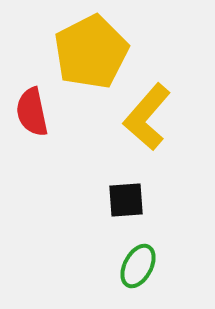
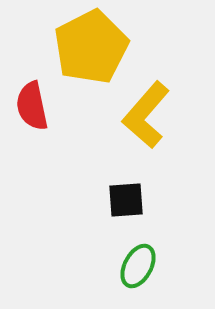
yellow pentagon: moved 5 px up
red semicircle: moved 6 px up
yellow L-shape: moved 1 px left, 2 px up
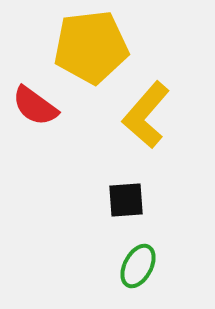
yellow pentagon: rotated 20 degrees clockwise
red semicircle: moved 3 px right; rotated 42 degrees counterclockwise
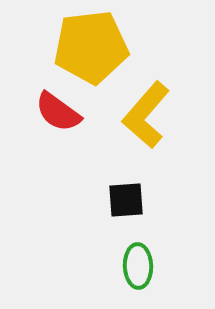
red semicircle: moved 23 px right, 6 px down
green ellipse: rotated 30 degrees counterclockwise
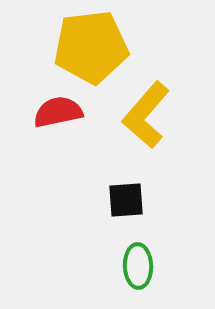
red semicircle: rotated 132 degrees clockwise
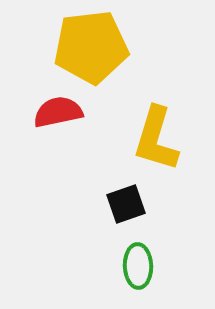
yellow L-shape: moved 10 px right, 24 px down; rotated 24 degrees counterclockwise
black square: moved 4 px down; rotated 15 degrees counterclockwise
